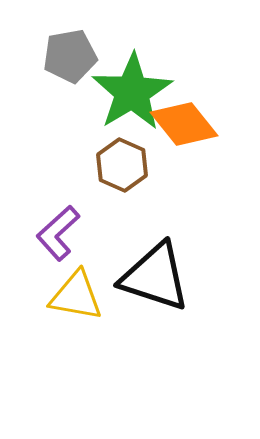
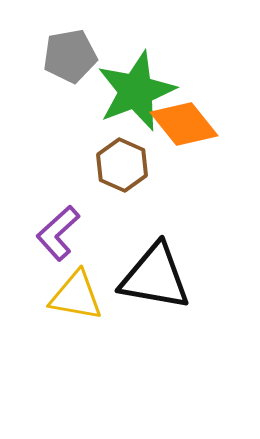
green star: moved 4 px right, 1 px up; rotated 10 degrees clockwise
black triangle: rotated 8 degrees counterclockwise
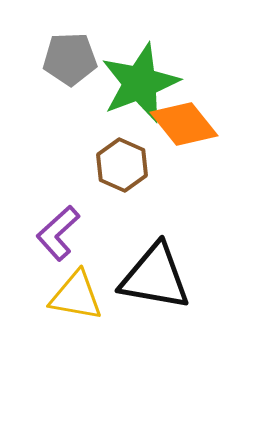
gray pentagon: moved 3 px down; rotated 8 degrees clockwise
green star: moved 4 px right, 8 px up
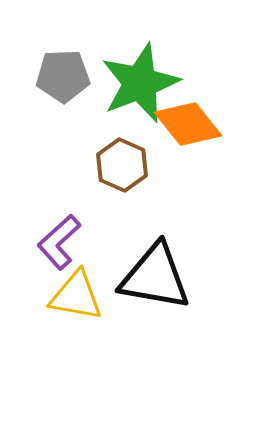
gray pentagon: moved 7 px left, 17 px down
orange diamond: moved 4 px right
purple L-shape: moved 1 px right, 9 px down
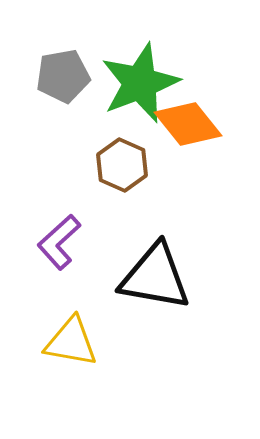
gray pentagon: rotated 8 degrees counterclockwise
yellow triangle: moved 5 px left, 46 px down
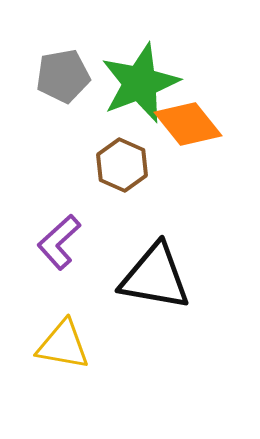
yellow triangle: moved 8 px left, 3 px down
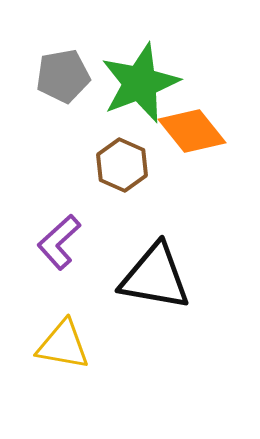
orange diamond: moved 4 px right, 7 px down
